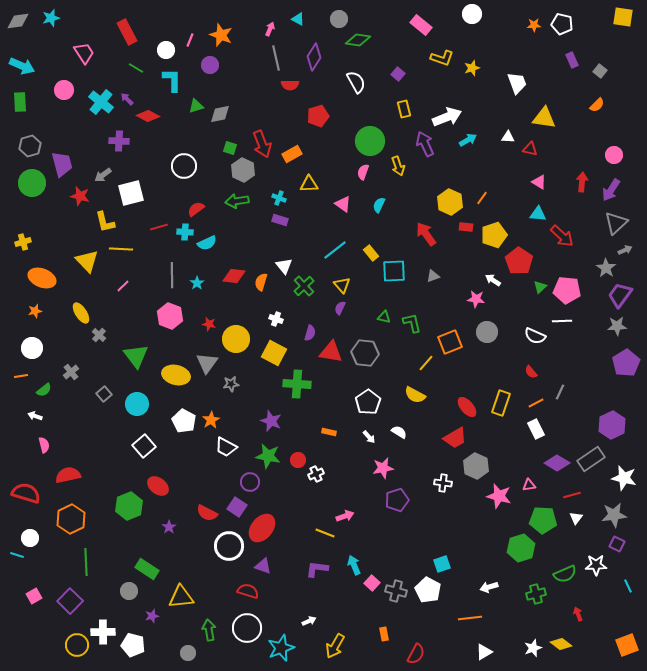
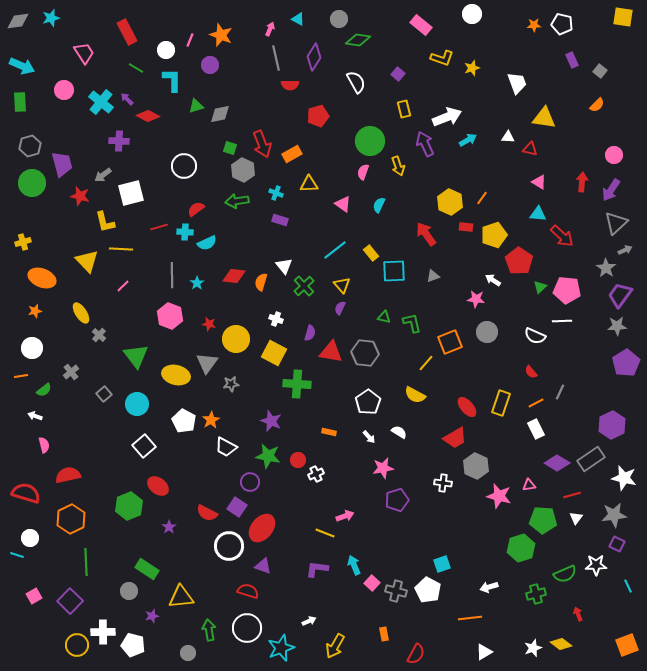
cyan cross at (279, 198): moved 3 px left, 5 px up
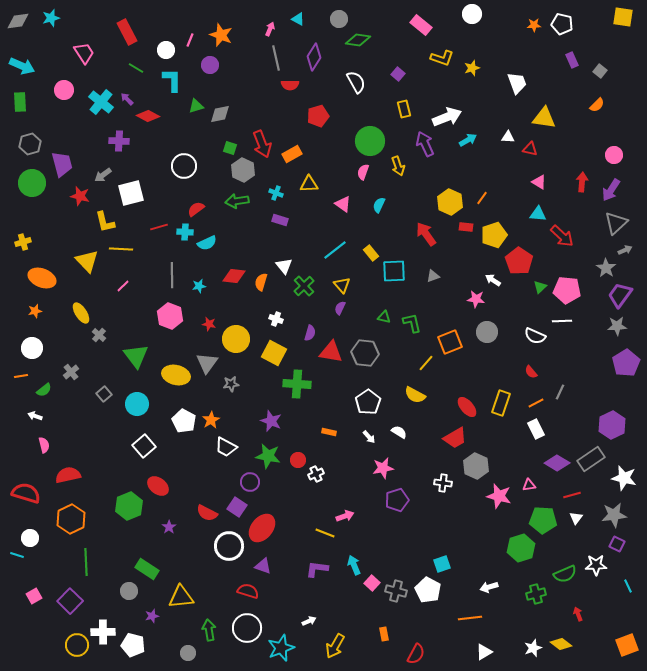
gray hexagon at (30, 146): moved 2 px up
cyan star at (197, 283): moved 2 px right, 3 px down; rotated 24 degrees clockwise
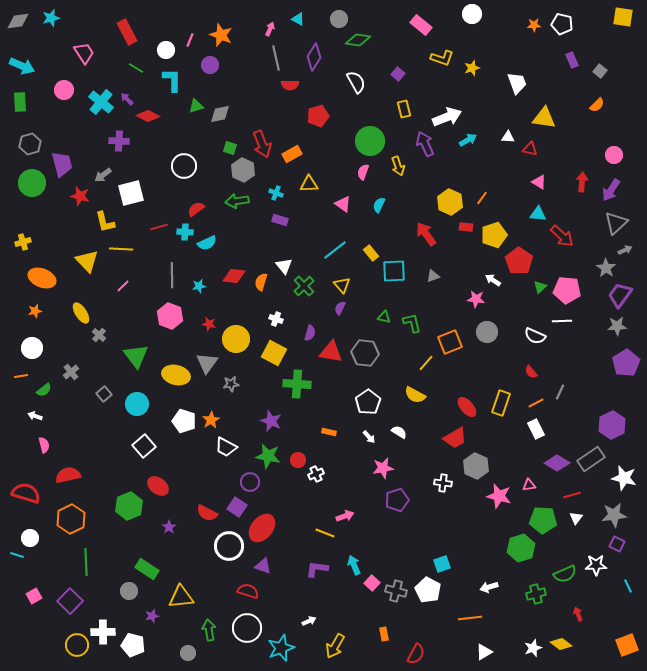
white pentagon at (184, 421): rotated 10 degrees counterclockwise
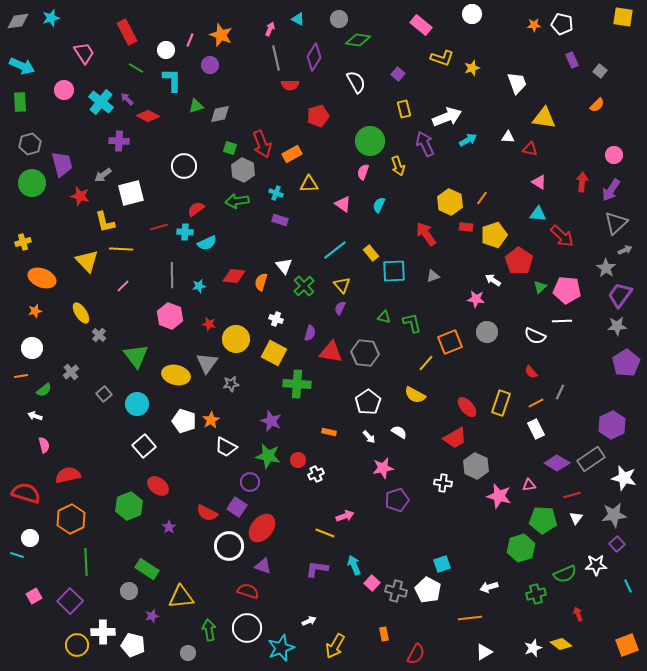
purple square at (617, 544): rotated 21 degrees clockwise
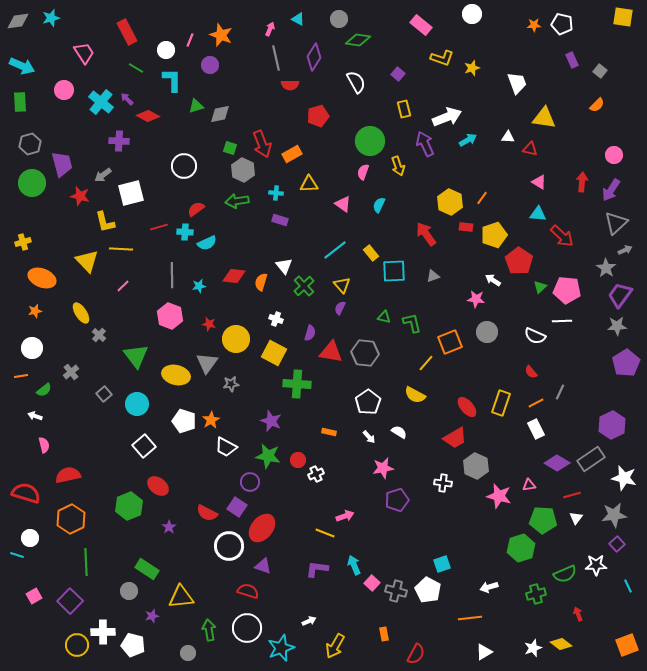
cyan cross at (276, 193): rotated 16 degrees counterclockwise
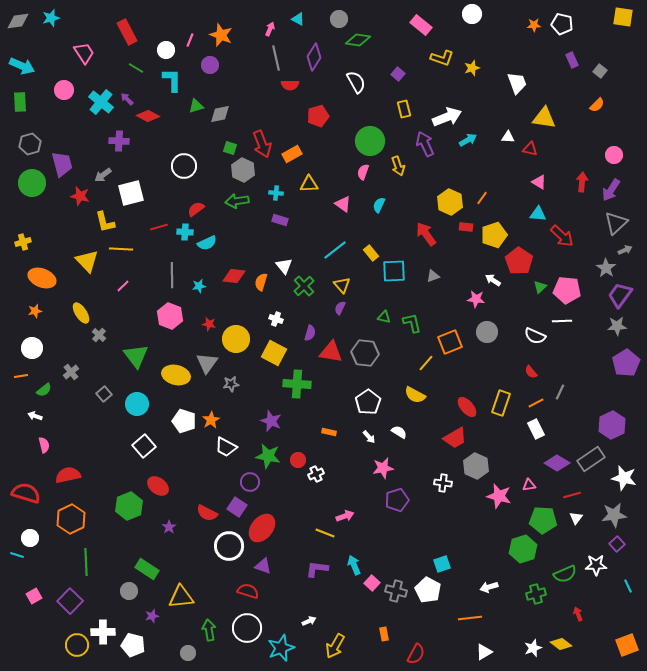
green hexagon at (521, 548): moved 2 px right, 1 px down
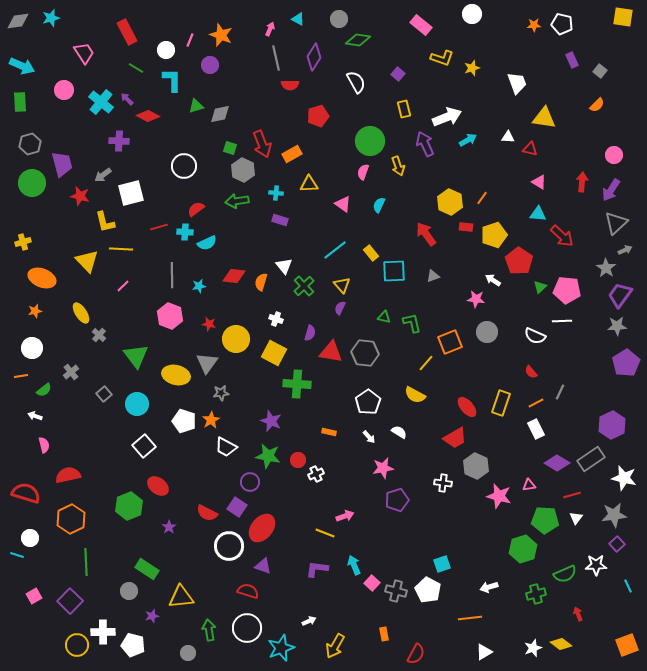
gray star at (231, 384): moved 10 px left, 9 px down
green pentagon at (543, 520): moved 2 px right
